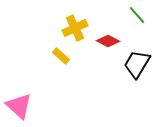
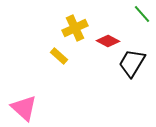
green line: moved 5 px right, 1 px up
yellow rectangle: moved 2 px left
black trapezoid: moved 5 px left, 1 px up
pink triangle: moved 5 px right, 2 px down
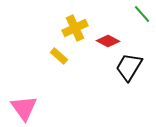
black trapezoid: moved 3 px left, 4 px down
pink triangle: rotated 12 degrees clockwise
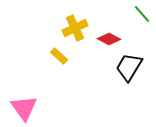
red diamond: moved 1 px right, 2 px up
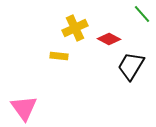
yellow rectangle: rotated 36 degrees counterclockwise
black trapezoid: moved 2 px right, 1 px up
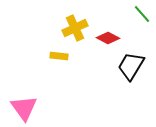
red diamond: moved 1 px left, 1 px up
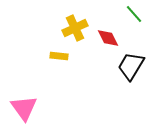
green line: moved 8 px left
red diamond: rotated 35 degrees clockwise
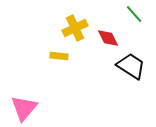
black trapezoid: rotated 92 degrees clockwise
pink triangle: rotated 16 degrees clockwise
